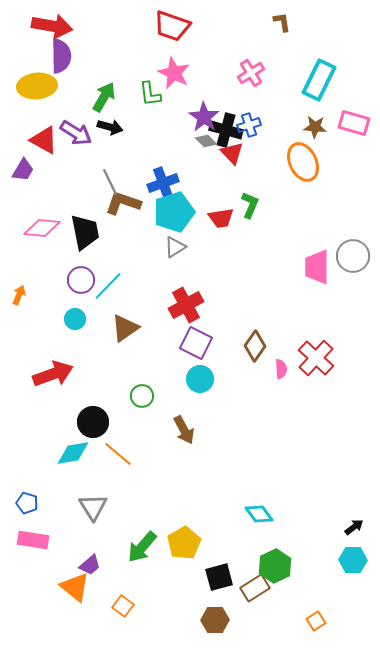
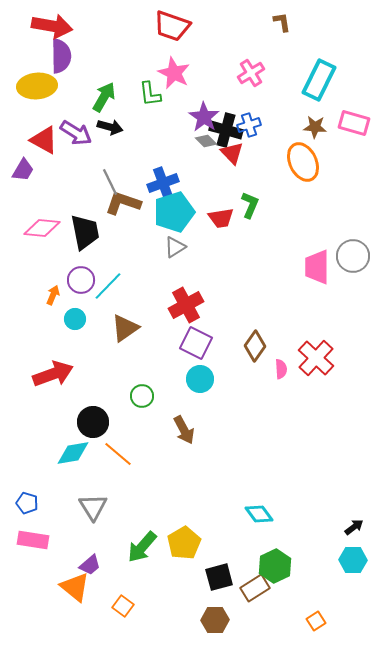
orange arrow at (19, 295): moved 34 px right
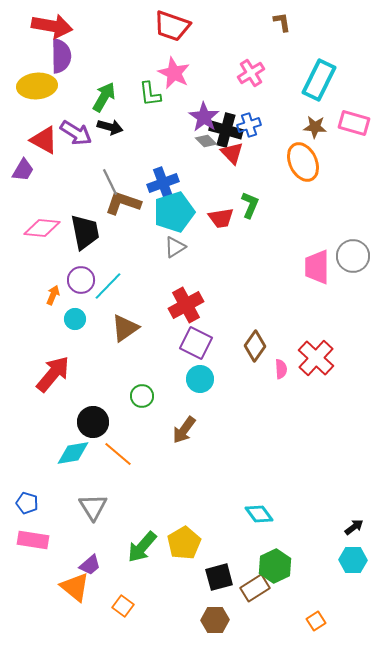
red arrow at (53, 374): rotated 30 degrees counterclockwise
brown arrow at (184, 430): rotated 64 degrees clockwise
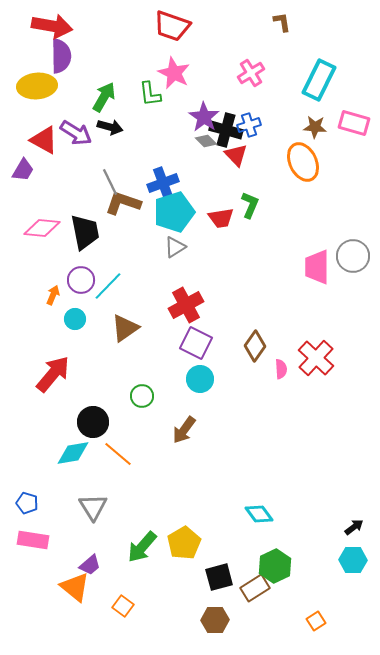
red triangle at (232, 153): moved 4 px right, 2 px down
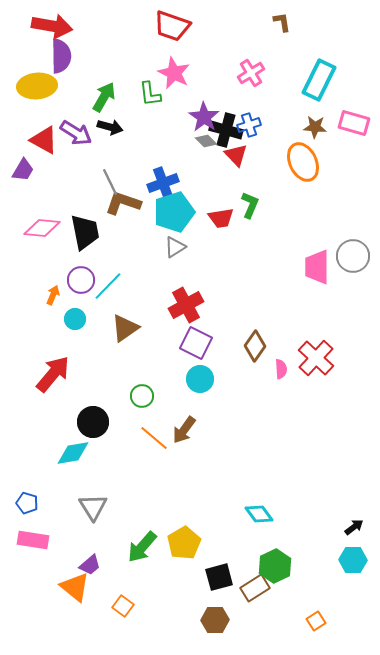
orange line at (118, 454): moved 36 px right, 16 px up
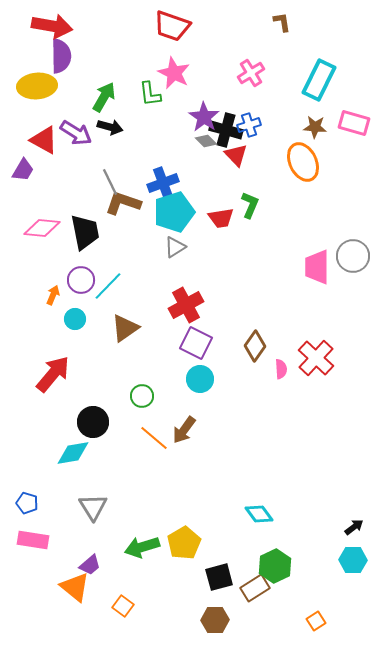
green arrow at (142, 547): rotated 32 degrees clockwise
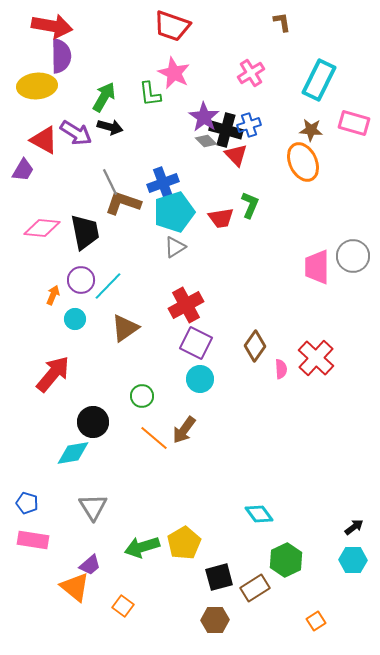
brown star at (315, 127): moved 4 px left, 3 px down
green hexagon at (275, 566): moved 11 px right, 6 px up
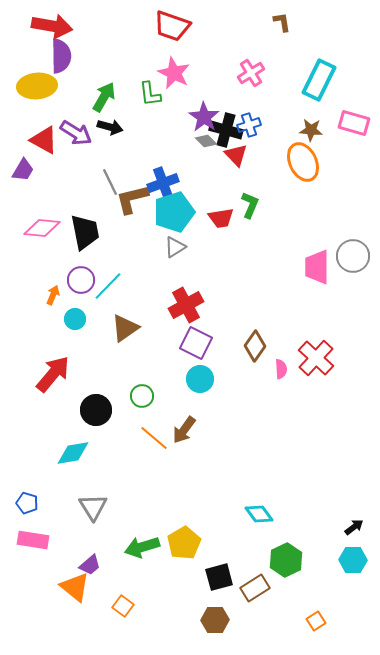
brown L-shape at (123, 203): moved 9 px right, 4 px up; rotated 33 degrees counterclockwise
black circle at (93, 422): moved 3 px right, 12 px up
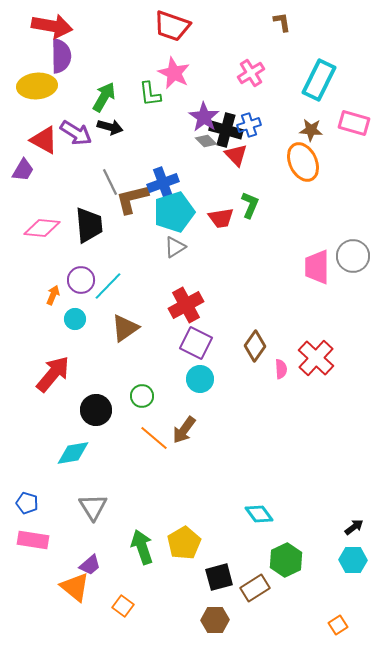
black trapezoid at (85, 232): moved 4 px right, 7 px up; rotated 6 degrees clockwise
green arrow at (142, 547): rotated 88 degrees clockwise
orange square at (316, 621): moved 22 px right, 4 px down
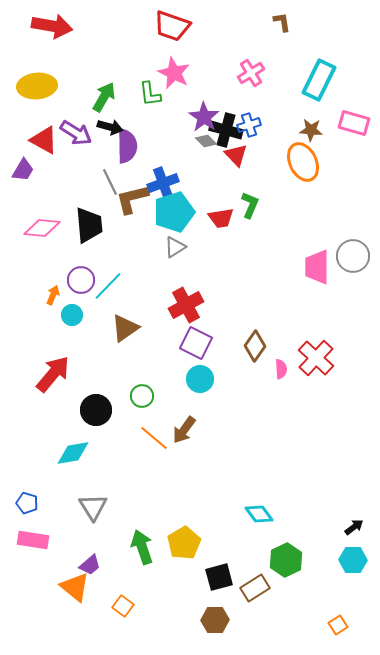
purple semicircle at (61, 56): moved 66 px right, 90 px down
cyan circle at (75, 319): moved 3 px left, 4 px up
